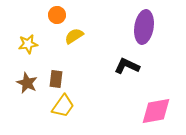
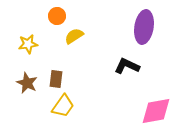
orange circle: moved 1 px down
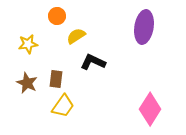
yellow semicircle: moved 2 px right
black L-shape: moved 34 px left, 4 px up
pink diamond: moved 6 px left, 2 px up; rotated 48 degrees counterclockwise
